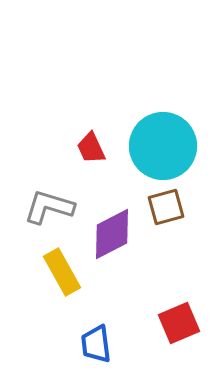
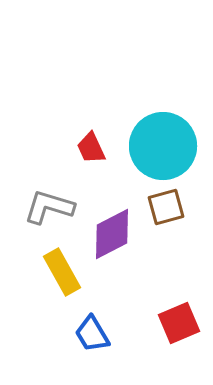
blue trapezoid: moved 4 px left, 10 px up; rotated 24 degrees counterclockwise
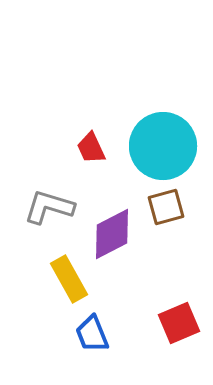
yellow rectangle: moved 7 px right, 7 px down
blue trapezoid: rotated 9 degrees clockwise
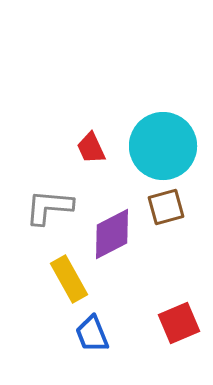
gray L-shape: rotated 12 degrees counterclockwise
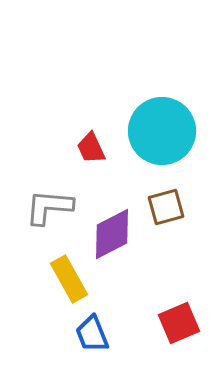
cyan circle: moved 1 px left, 15 px up
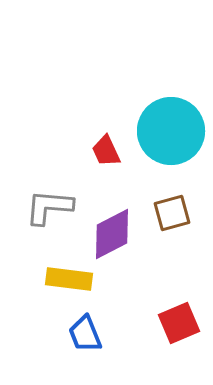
cyan circle: moved 9 px right
red trapezoid: moved 15 px right, 3 px down
brown square: moved 6 px right, 6 px down
yellow rectangle: rotated 54 degrees counterclockwise
blue trapezoid: moved 7 px left
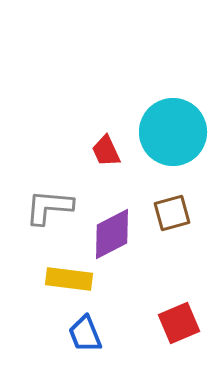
cyan circle: moved 2 px right, 1 px down
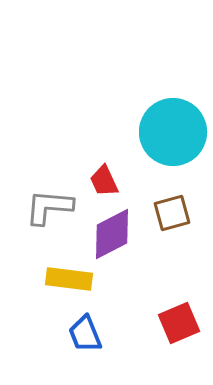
red trapezoid: moved 2 px left, 30 px down
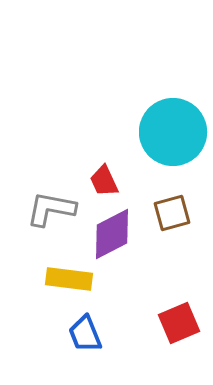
gray L-shape: moved 2 px right, 2 px down; rotated 6 degrees clockwise
